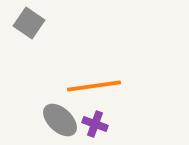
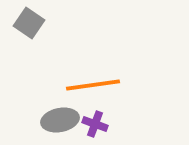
orange line: moved 1 px left, 1 px up
gray ellipse: rotated 54 degrees counterclockwise
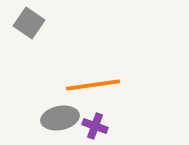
gray ellipse: moved 2 px up
purple cross: moved 2 px down
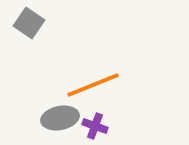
orange line: rotated 14 degrees counterclockwise
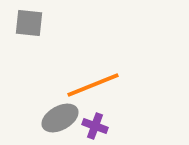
gray square: rotated 28 degrees counterclockwise
gray ellipse: rotated 18 degrees counterclockwise
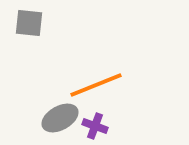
orange line: moved 3 px right
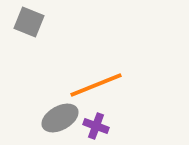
gray square: moved 1 px up; rotated 16 degrees clockwise
purple cross: moved 1 px right
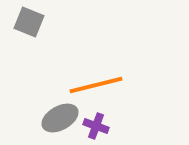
orange line: rotated 8 degrees clockwise
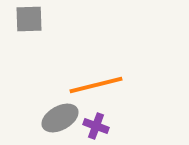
gray square: moved 3 px up; rotated 24 degrees counterclockwise
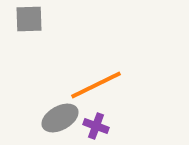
orange line: rotated 12 degrees counterclockwise
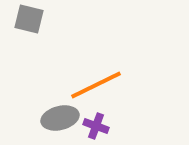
gray square: rotated 16 degrees clockwise
gray ellipse: rotated 15 degrees clockwise
